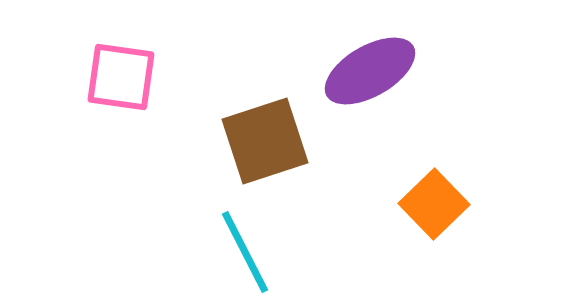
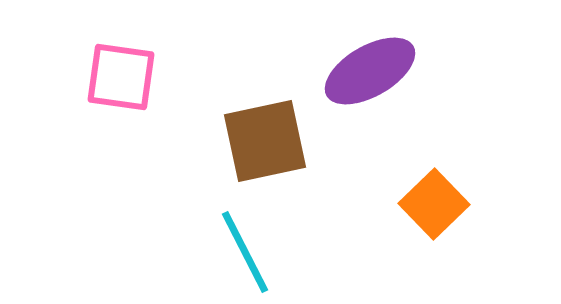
brown square: rotated 6 degrees clockwise
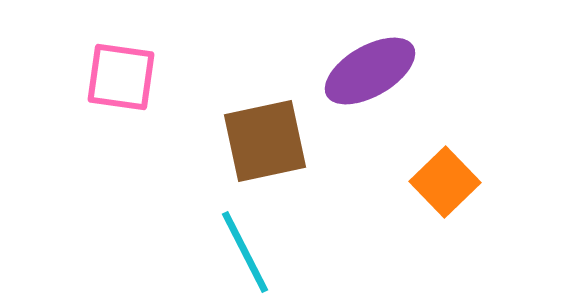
orange square: moved 11 px right, 22 px up
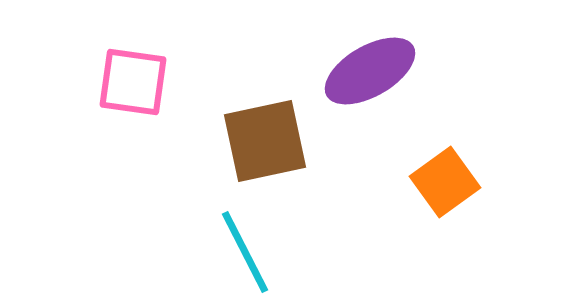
pink square: moved 12 px right, 5 px down
orange square: rotated 8 degrees clockwise
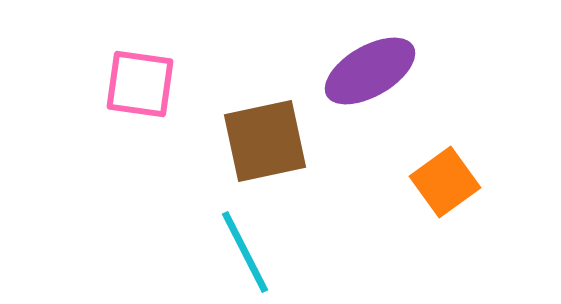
pink square: moved 7 px right, 2 px down
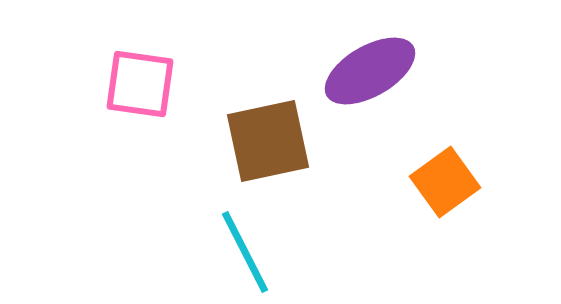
brown square: moved 3 px right
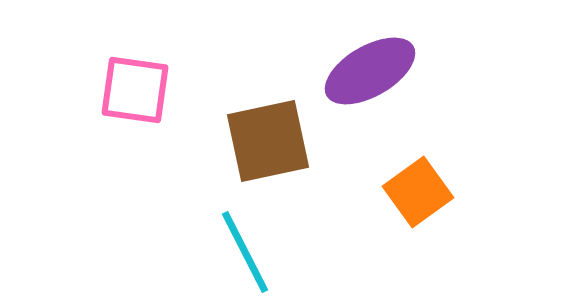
pink square: moved 5 px left, 6 px down
orange square: moved 27 px left, 10 px down
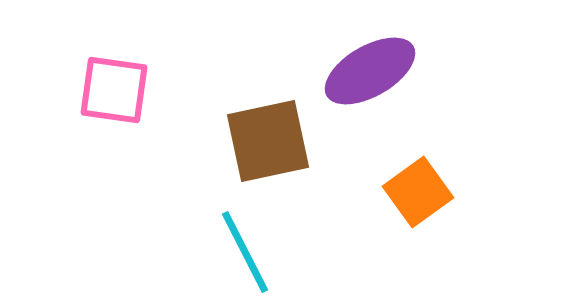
pink square: moved 21 px left
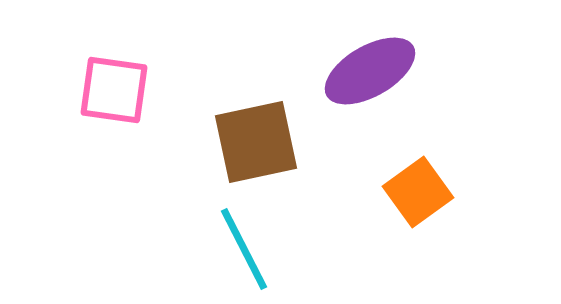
brown square: moved 12 px left, 1 px down
cyan line: moved 1 px left, 3 px up
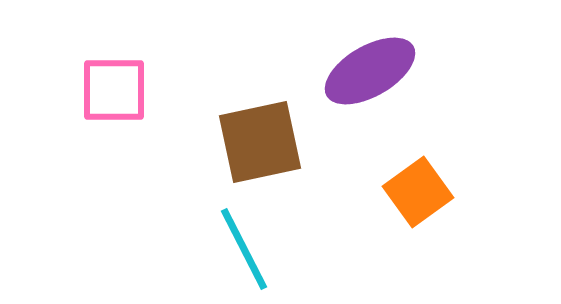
pink square: rotated 8 degrees counterclockwise
brown square: moved 4 px right
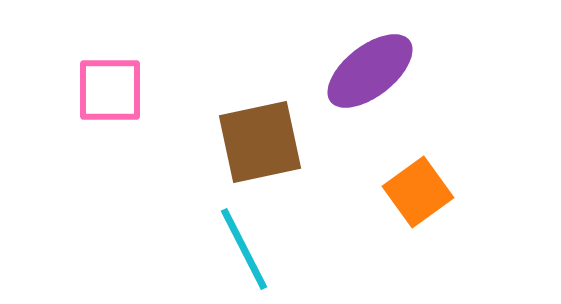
purple ellipse: rotated 8 degrees counterclockwise
pink square: moved 4 px left
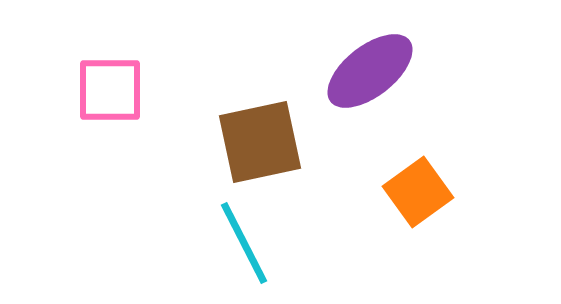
cyan line: moved 6 px up
